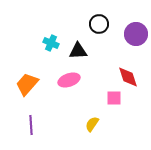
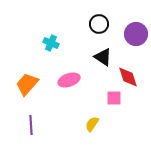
black triangle: moved 25 px right, 6 px down; rotated 36 degrees clockwise
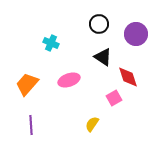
pink square: rotated 28 degrees counterclockwise
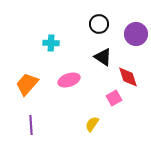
cyan cross: rotated 21 degrees counterclockwise
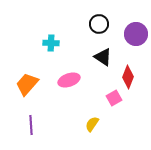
red diamond: rotated 40 degrees clockwise
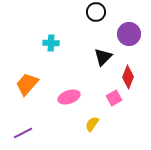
black circle: moved 3 px left, 12 px up
purple circle: moved 7 px left
black triangle: rotated 42 degrees clockwise
pink ellipse: moved 17 px down
purple line: moved 8 px left, 8 px down; rotated 66 degrees clockwise
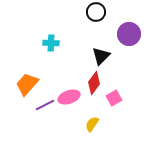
black triangle: moved 2 px left, 1 px up
red diamond: moved 34 px left, 6 px down; rotated 15 degrees clockwise
purple line: moved 22 px right, 28 px up
